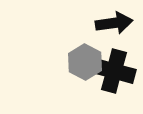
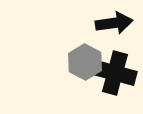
black cross: moved 1 px right, 2 px down
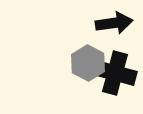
gray hexagon: moved 3 px right, 1 px down
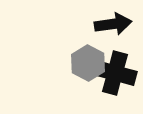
black arrow: moved 1 px left, 1 px down
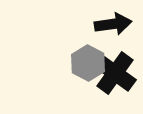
black cross: rotated 21 degrees clockwise
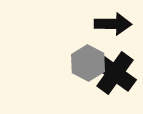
black arrow: rotated 9 degrees clockwise
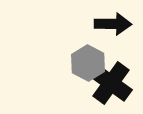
black cross: moved 4 px left, 10 px down
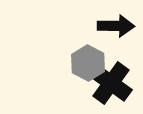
black arrow: moved 3 px right, 2 px down
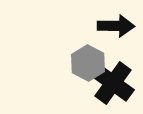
black cross: moved 2 px right
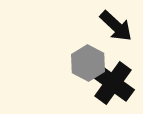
black arrow: rotated 42 degrees clockwise
